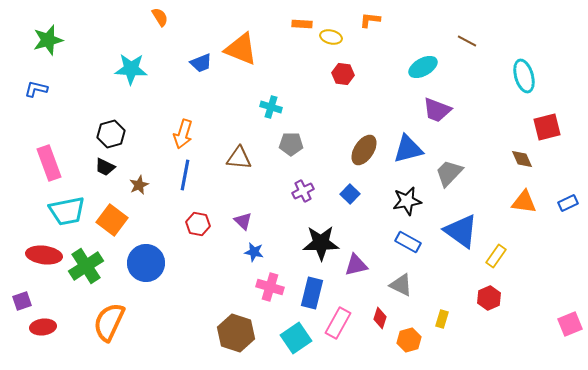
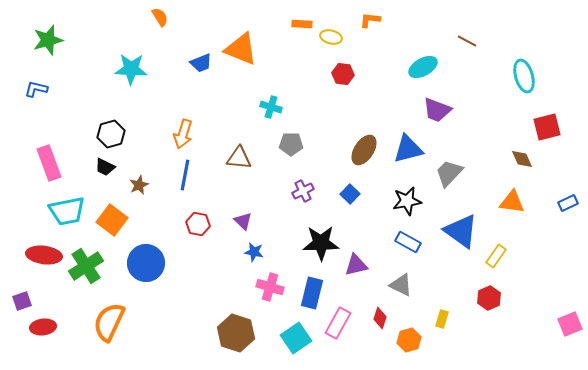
orange triangle at (524, 202): moved 12 px left
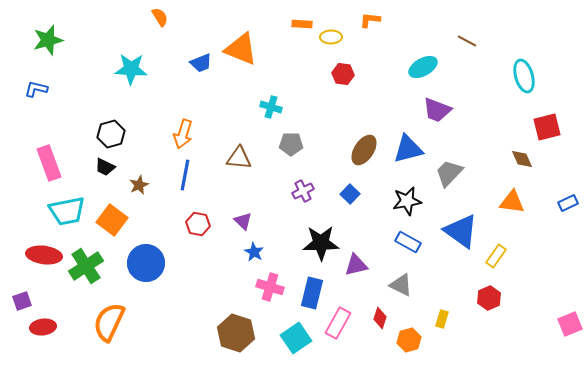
yellow ellipse at (331, 37): rotated 15 degrees counterclockwise
blue star at (254, 252): rotated 18 degrees clockwise
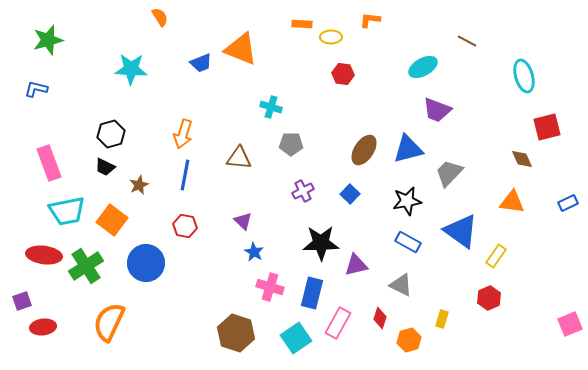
red hexagon at (198, 224): moved 13 px left, 2 px down
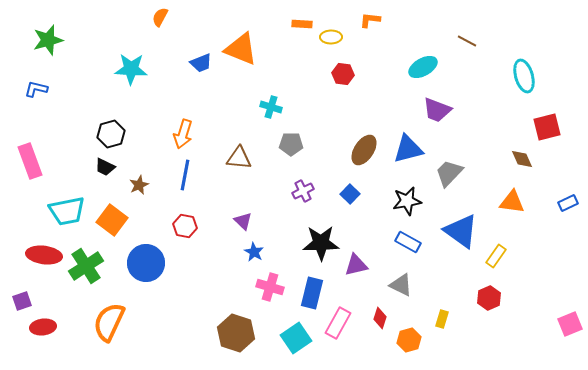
orange semicircle at (160, 17): rotated 120 degrees counterclockwise
pink rectangle at (49, 163): moved 19 px left, 2 px up
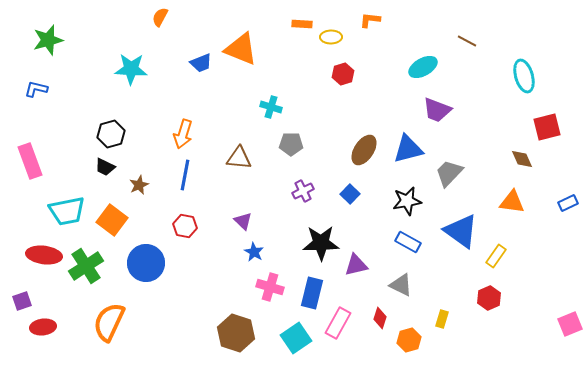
red hexagon at (343, 74): rotated 25 degrees counterclockwise
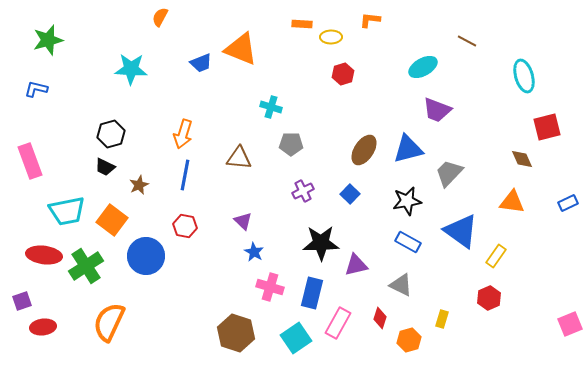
blue circle at (146, 263): moved 7 px up
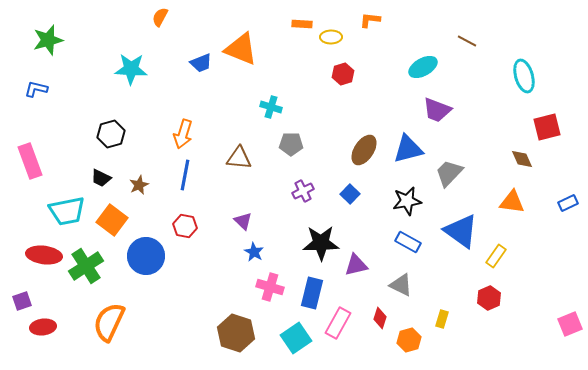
black trapezoid at (105, 167): moved 4 px left, 11 px down
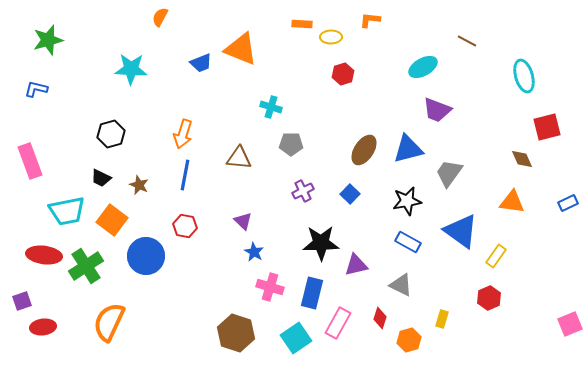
gray trapezoid at (449, 173): rotated 8 degrees counterclockwise
brown star at (139, 185): rotated 24 degrees counterclockwise
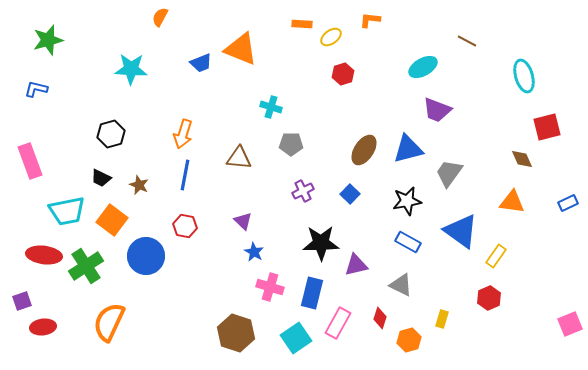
yellow ellipse at (331, 37): rotated 35 degrees counterclockwise
